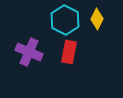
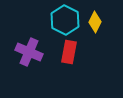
yellow diamond: moved 2 px left, 3 px down
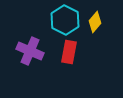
yellow diamond: rotated 15 degrees clockwise
purple cross: moved 1 px right, 1 px up
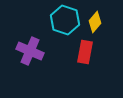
cyan hexagon: rotated 8 degrees counterclockwise
red rectangle: moved 16 px right
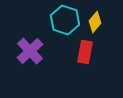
purple cross: rotated 24 degrees clockwise
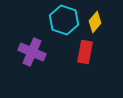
cyan hexagon: moved 1 px left
purple cross: moved 2 px right, 1 px down; rotated 24 degrees counterclockwise
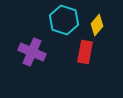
yellow diamond: moved 2 px right, 3 px down
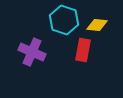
yellow diamond: rotated 55 degrees clockwise
red rectangle: moved 2 px left, 2 px up
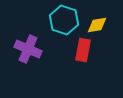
yellow diamond: rotated 15 degrees counterclockwise
purple cross: moved 4 px left, 3 px up
